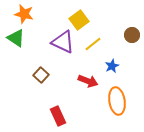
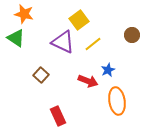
blue star: moved 4 px left, 4 px down
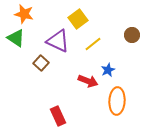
yellow square: moved 1 px left, 1 px up
purple triangle: moved 5 px left, 1 px up
brown square: moved 12 px up
orange ellipse: rotated 12 degrees clockwise
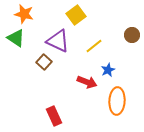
yellow square: moved 2 px left, 4 px up
yellow line: moved 1 px right, 2 px down
brown square: moved 3 px right, 1 px up
red arrow: moved 1 px left, 1 px down
red rectangle: moved 4 px left
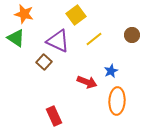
yellow line: moved 7 px up
blue star: moved 3 px right, 1 px down
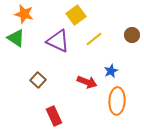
brown square: moved 6 px left, 18 px down
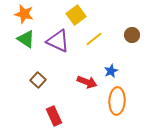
green triangle: moved 10 px right, 1 px down
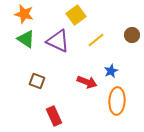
yellow line: moved 2 px right, 1 px down
brown square: moved 1 px left, 1 px down; rotated 21 degrees counterclockwise
